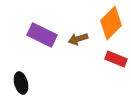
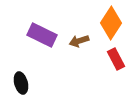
orange diamond: rotated 12 degrees counterclockwise
brown arrow: moved 1 px right, 2 px down
red rectangle: rotated 40 degrees clockwise
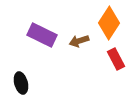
orange diamond: moved 2 px left
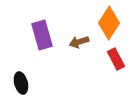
purple rectangle: rotated 48 degrees clockwise
brown arrow: moved 1 px down
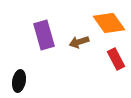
orange diamond: rotated 68 degrees counterclockwise
purple rectangle: moved 2 px right
black ellipse: moved 2 px left, 2 px up; rotated 25 degrees clockwise
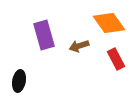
brown arrow: moved 4 px down
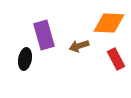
orange diamond: rotated 52 degrees counterclockwise
black ellipse: moved 6 px right, 22 px up
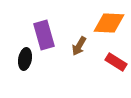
brown arrow: rotated 42 degrees counterclockwise
red rectangle: moved 3 px down; rotated 30 degrees counterclockwise
